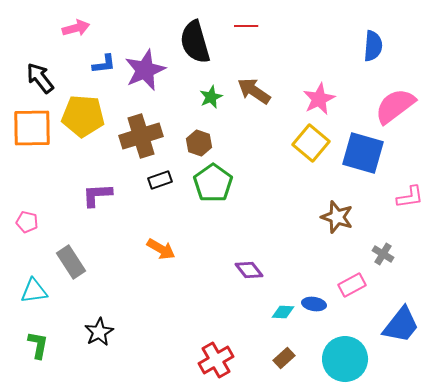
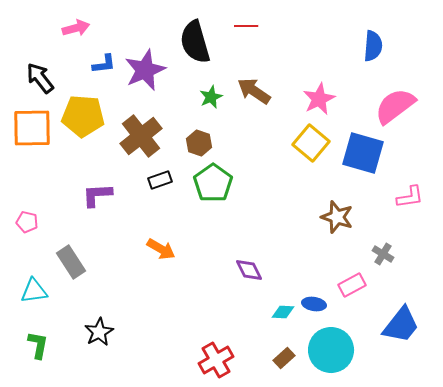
brown cross: rotated 21 degrees counterclockwise
purple diamond: rotated 12 degrees clockwise
cyan circle: moved 14 px left, 9 px up
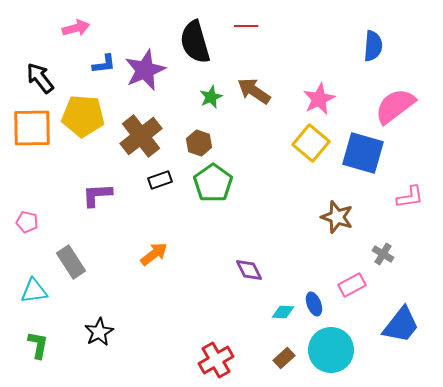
orange arrow: moved 7 px left, 5 px down; rotated 68 degrees counterclockwise
blue ellipse: rotated 60 degrees clockwise
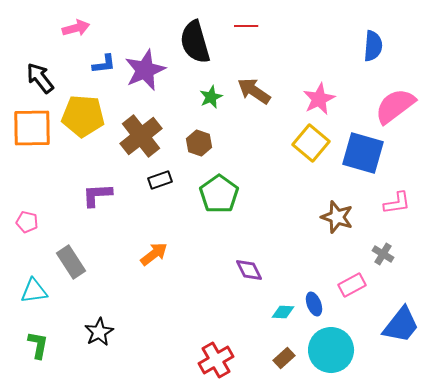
green pentagon: moved 6 px right, 11 px down
pink L-shape: moved 13 px left, 6 px down
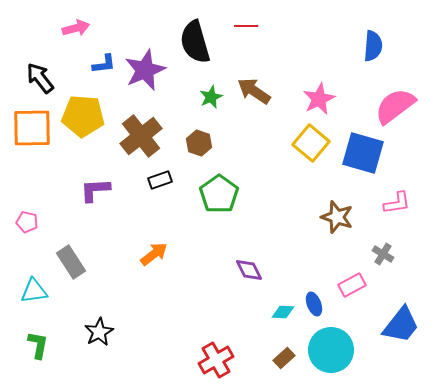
purple L-shape: moved 2 px left, 5 px up
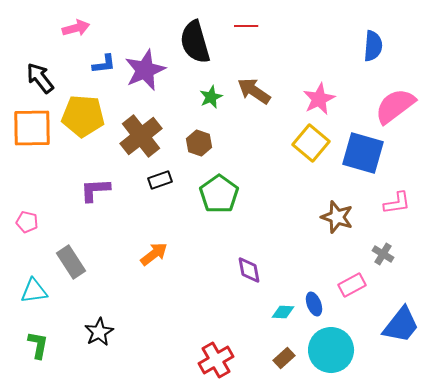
purple diamond: rotated 16 degrees clockwise
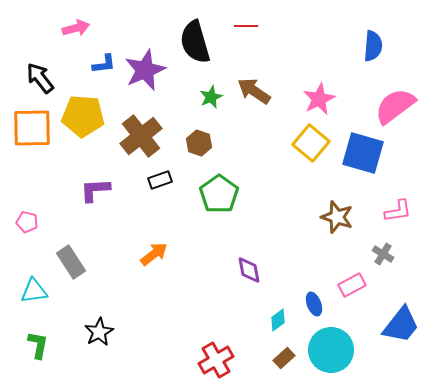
pink L-shape: moved 1 px right, 8 px down
cyan diamond: moved 5 px left, 8 px down; rotated 40 degrees counterclockwise
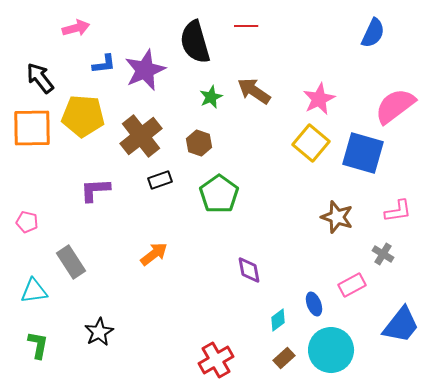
blue semicircle: moved 13 px up; rotated 20 degrees clockwise
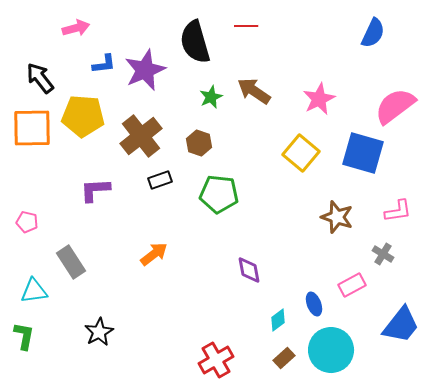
yellow square: moved 10 px left, 10 px down
green pentagon: rotated 30 degrees counterclockwise
green L-shape: moved 14 px left, 9 px up
